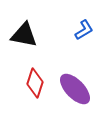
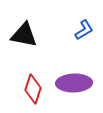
red diamond: moved 2 px left, 6 px down
purple ellipse: moved 1 px left, 6 px up; rotated 48 degrees counterclockwise
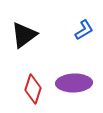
black triangle: rotated 48 degrees counterclockwise
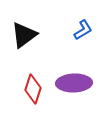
blue L-shape: moved 1 px left
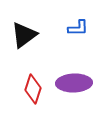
blue L-shape: moved 5 px left, 2 px up; rotated 30 degrees clockwise
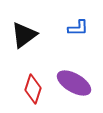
purple ellipse: rotated 32 degrees clockwise
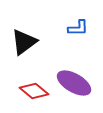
black triangle: moved 7 px down
red diamond: moved 1 px right, 2 px down; rotated 68 degrees counterclockwise
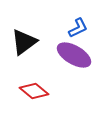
blue L-shape: rotated 25 degrees counterclockwise
purple ellipse: moved 28 px up
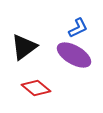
black triangle: moved 5 px down
red diamond: moved 2 px right, 3 px up
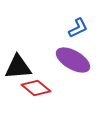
black triangle: moved 6 px left, 20 px down; rotated 32 degrees clockwise
purple ellipse: moved 1 px left, 5 px down
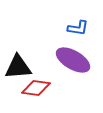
blue L-shape: rotated 35 degrees clockwise
red diamond: rotated 32 degrees counterclockwise
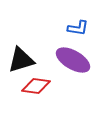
black triangle: moved 3 px right, 7 px up; rotated 12 degrees counterclockwise
red diamond: moved 2 px up
